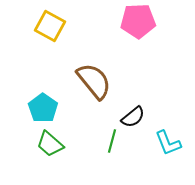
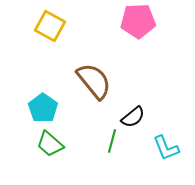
cyan L-shape: moved 2 px left, 5 px down
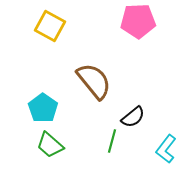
green trapezoid: moved 1 px down
cyan L-shape: moved 1 px down; rotated 60 degrees clockwise
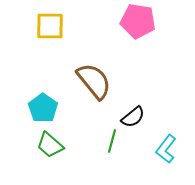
pink pentagon: rotated 12 degrees clockwise
yellow square: rotated 28 degrees counterclockwise
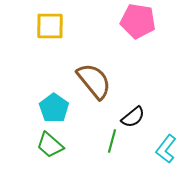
cyan pentagon: moved 11 px right
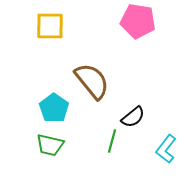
brown semicircle: moved 2 px left
green trapezoid: rotated 28 degrees counterclockwise
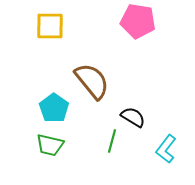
black semicircle: rotated 110 degrees counterclockwise
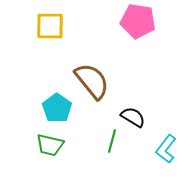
cyan pentagon: moved 3 px right
